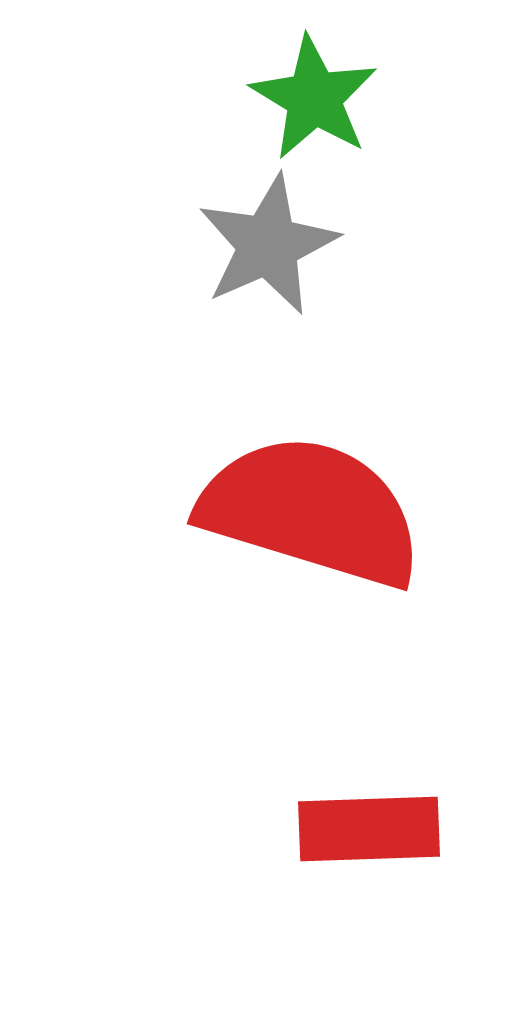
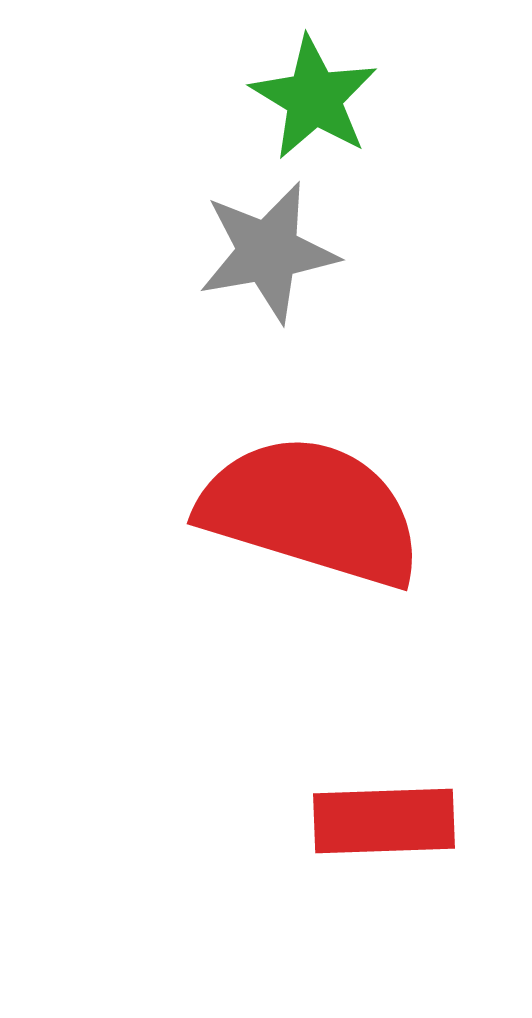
gray star: moved 7 px down; rotated 14 degrees clockwise
red rectangle: moved 15 px right, 8 px up
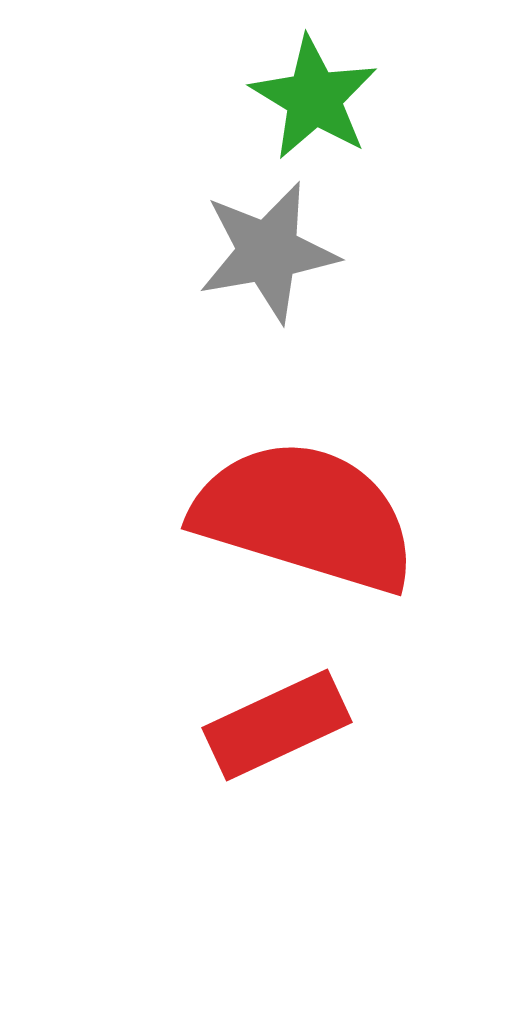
red semicircle: moved 6 px left, 5 px down
red rectangle: moved 107 px left, 96 px up; rotated 23 degrees counterclockwise
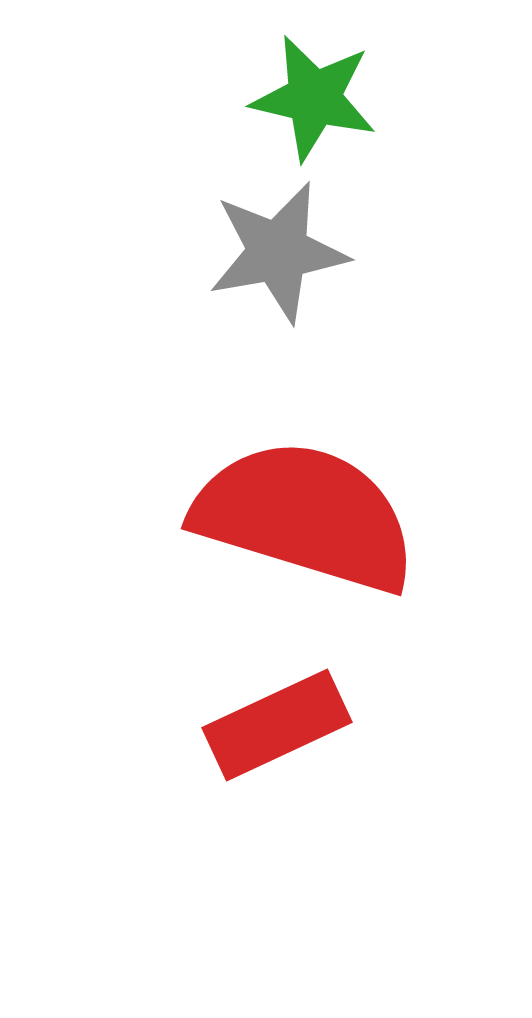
green star: rotated 18 degrees counterclockwise
gray star: moved 10 px right
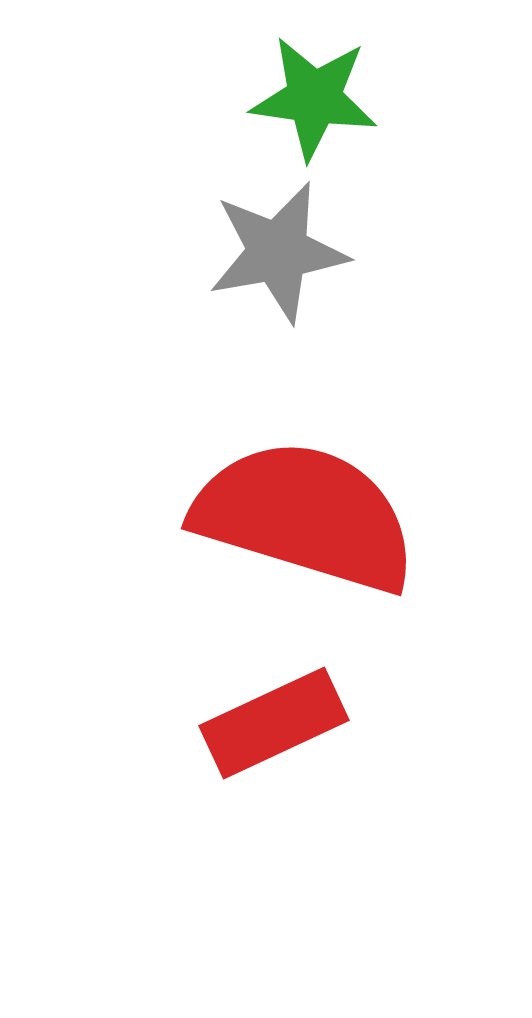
green star: rotated 5 degrees counterclockwise
red rectangle: moved 3 px left, 2 px up
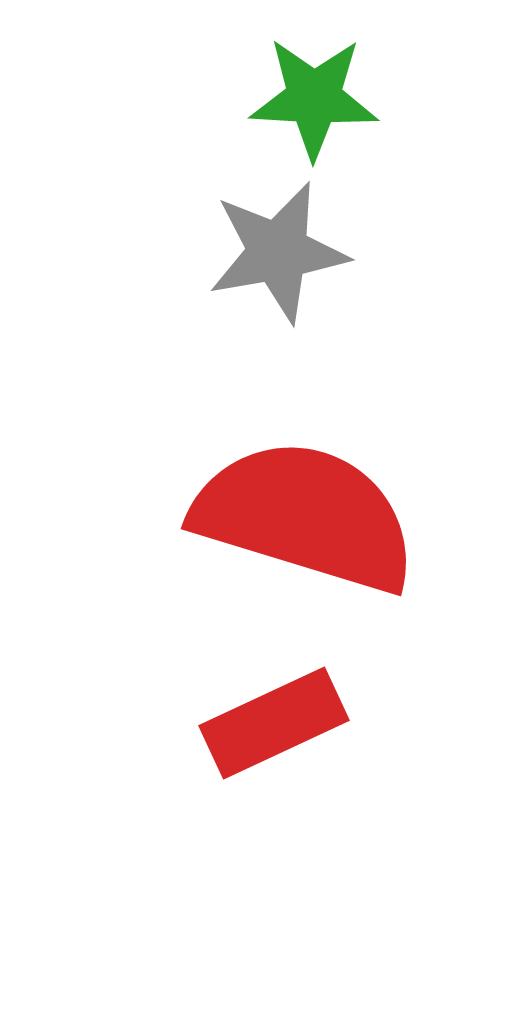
green star: rotated 5 degrees counterclockwise
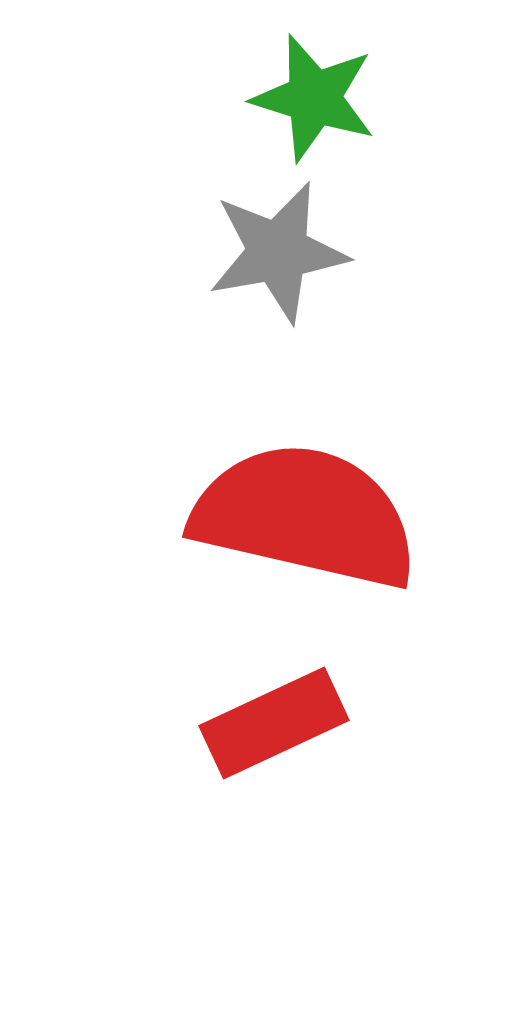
green star: rotated 14 degrees clockwise
red semicircle: rotated 4 degrees counterclockwise
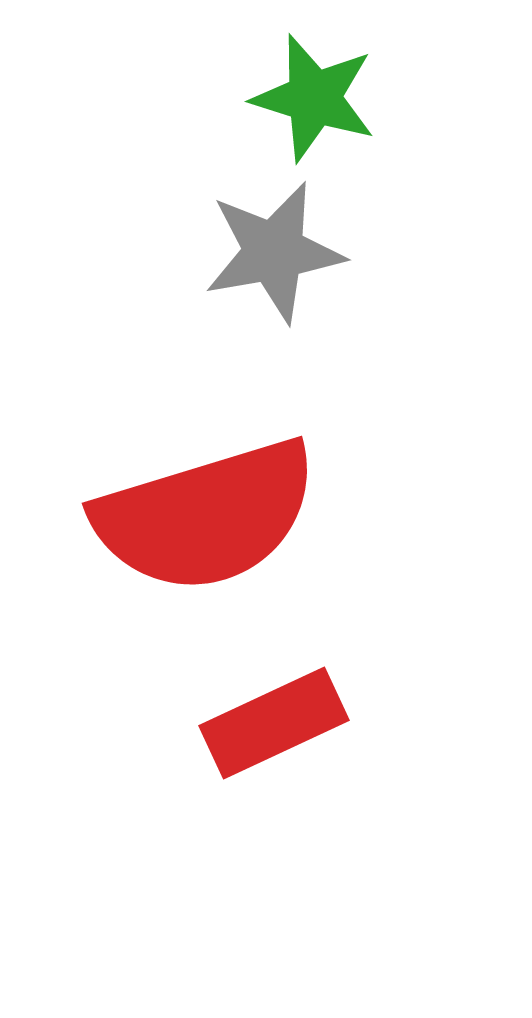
gray star: moved 4 px left
red semicircle: moved 99 px left; rotated 150 degrees clockwise
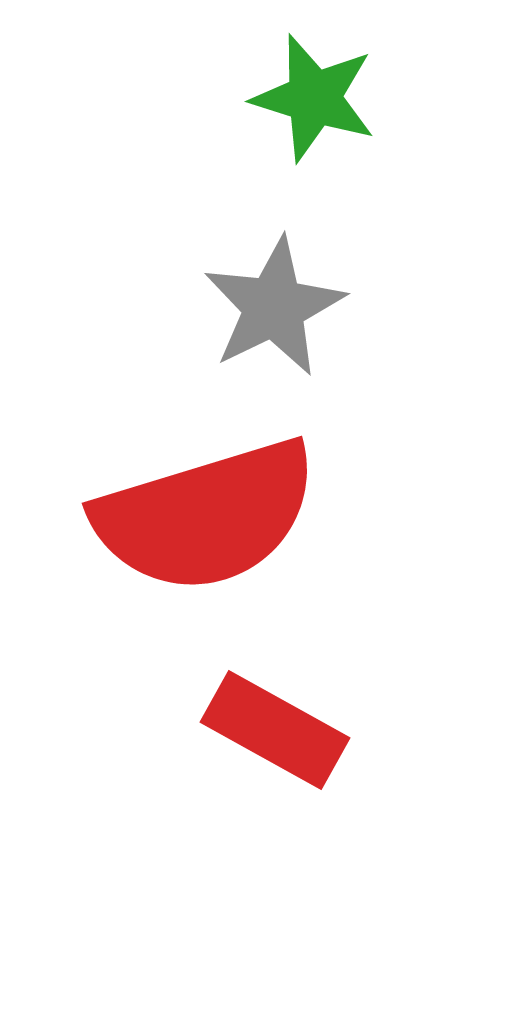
gray star: moved 55 px down; rotated 16 degrees counterclockwise
red rectangle: moved 1 px right, 7 px down; rotated 54 degrees clockwise
